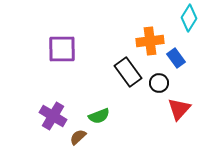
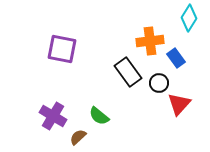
purple square: rotated 12 degrees clockwise
red triangle: moved 5 px up
green semicircle: rotated 60 degrees clockwise
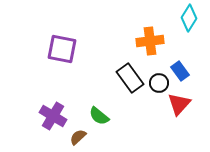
blue rectangle: moved 4 px right, 13 px down
black rectangle: moved 2 px right, 6 px down
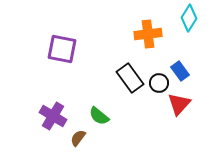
orange cross: moved 2 px left, 7 px up
brown semicircle: moved 1 px down; rotated 12 degrees counterclockwise
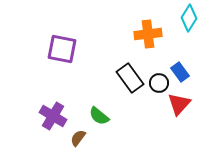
blue rectangle: moved 1 px down
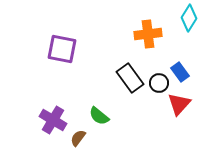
purple cross: moved 4 px down
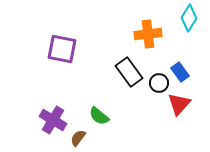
black rectangle: moved 1 px left, 6 px up
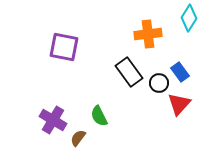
purple square: moved 2 px right, 2 px up
green semicircle: rotated 25 degrees clockwise
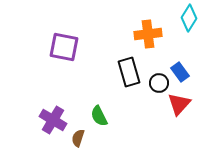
black rectangle: rotated 20 degrees clockwise
brown semicircle: rotated 18 degrees counterclockwise
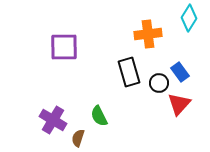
purple square: rotated 12 degrees counterclockwise
